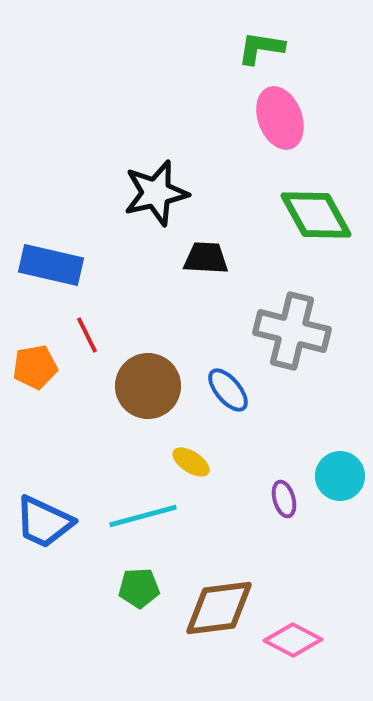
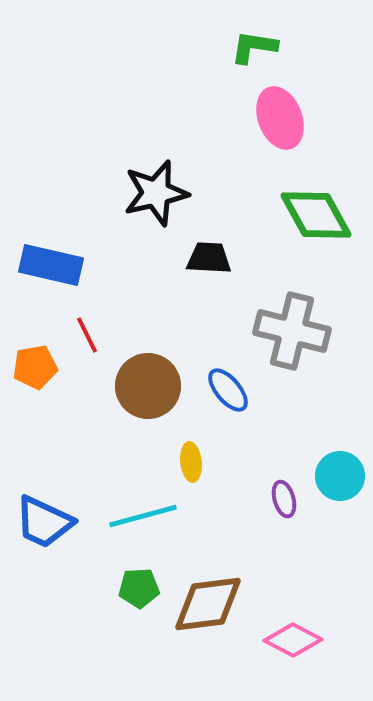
green L-shape: moved 7 px left, 1 px up
black trapezoid: moved 3 px right
yellow ellipse: rotated 51 degrees clockwise
brown diamond: moved 11 px left, 4 px up
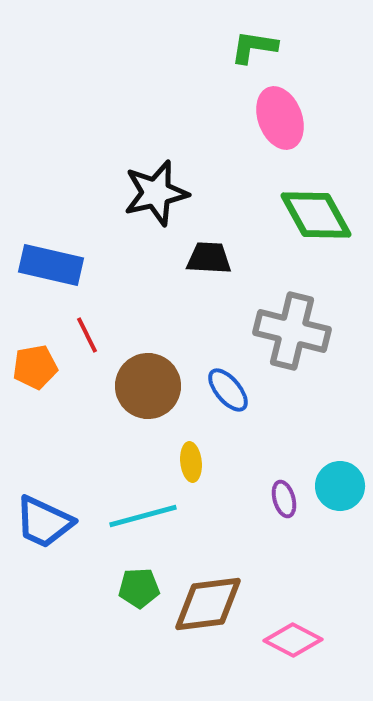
cyan circle: moved 10 px down
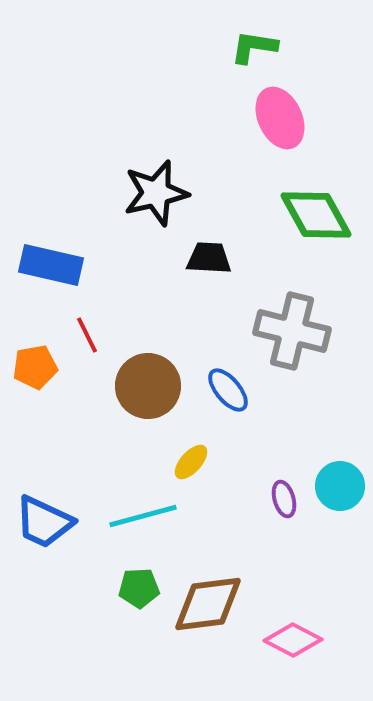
pink ellipse: rotated 4 degrees counterclockwise
yellow ellipse: rotated 48 degrees clockwise
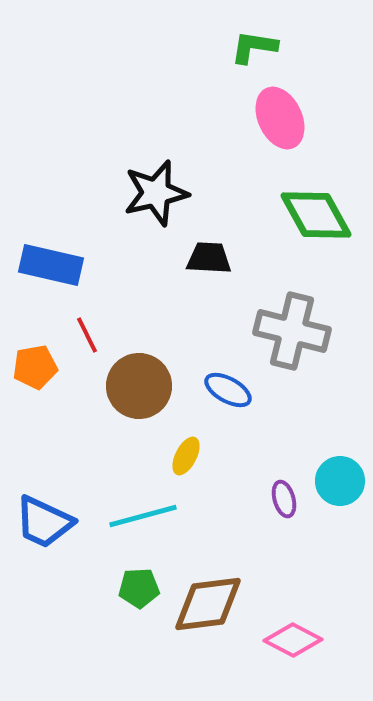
brown circle: moved 9 px left
blue ellipse: rotated 21 degrees counterclockwise
yellow ellipse: moved 5 px left, 6 px up; rotated 15 degrees counterclockwise
cyan circle: moved 5 px up
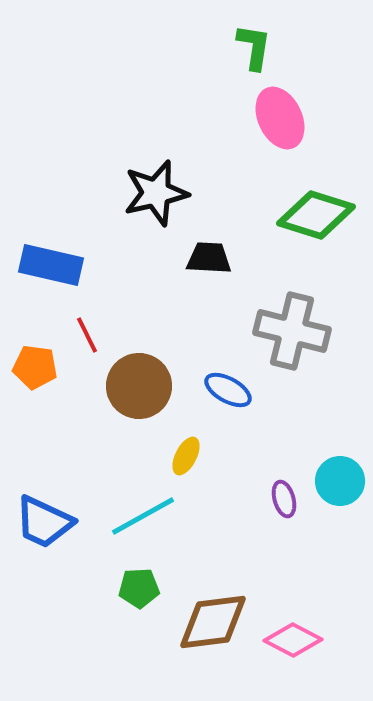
green L-shape: rotated 90 degrees clockwise
green diamond: rotated 44 degrees counterclockwise
orange pentagon: rotated 18 degrees clockwise
cyan line: rotated 14 degrees counterclockwise
brown diamond: moved 5 px right, 18 px down
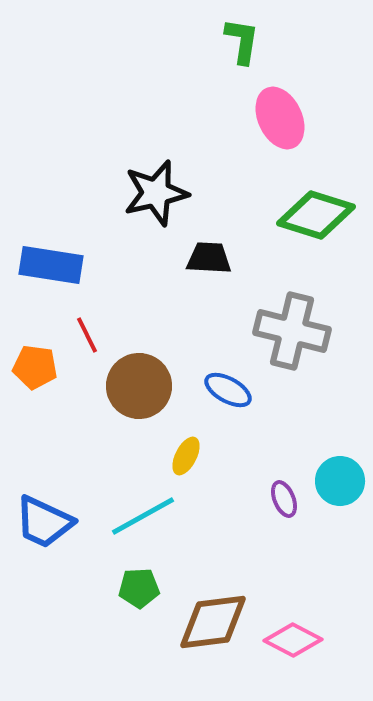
green L-shape: moved 12 px left, 6 px up
blue rectangle: rotated 4 degrees counterclockwise
purple ellipse: rotated 6 degrees counterclockwise
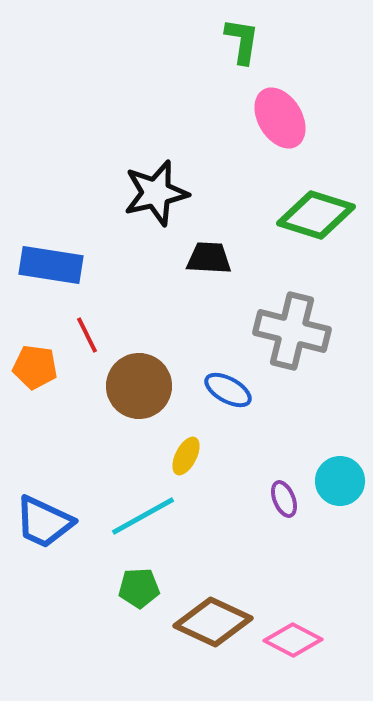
pink ellipse: rotated 6 degrees counterclockwise
brown diamond: rotated 32 degrees clockwise
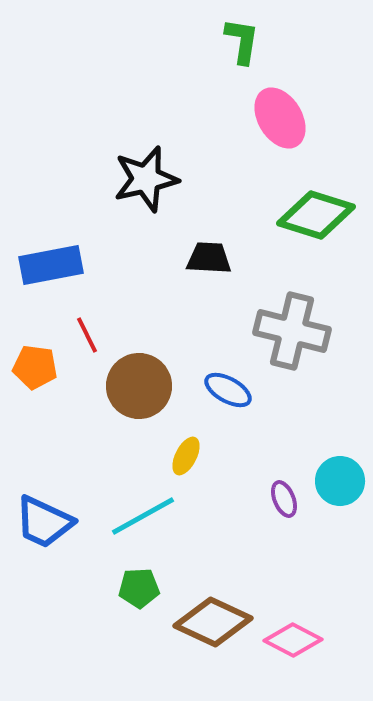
black star: moved 10 px left, 14 px up
blue rectangle: rotated 20 degrees counterclockwise
